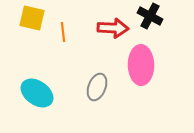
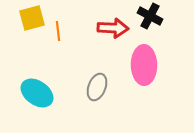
yellow square: rotated 28 degrees counterclockwise
orange line: moved 5 px left, 1 px up
pink ellipse: moved 3 px right
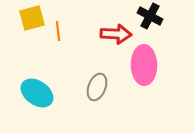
red arrow: moved 3 px right, 6 px down
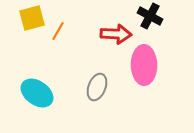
orange line: rotated 36 degrees clockwise
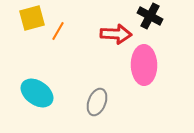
gray ellipse: moved 15 px down
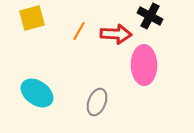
orange line: moved 21 px right
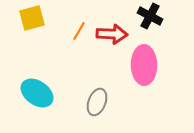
red arrow: moved 4 px left
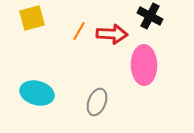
cyan ellipse: rotated 20 degrees counterclockwise
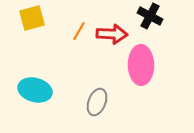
pink ellipse: moved 3 px left
cyan ellipse: moved 2 px left, 3 px up
